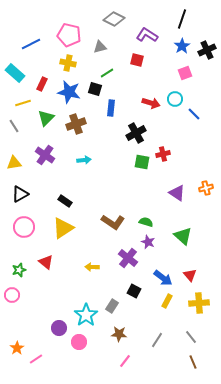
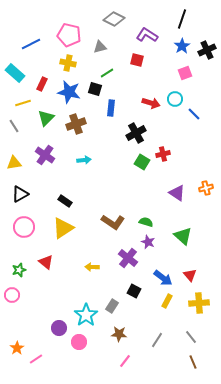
green square at (142, 162): rotated 21 degrees clockwise
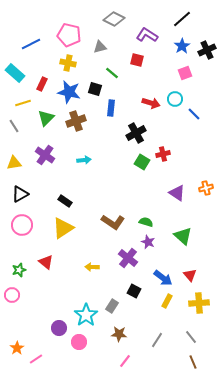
black line at (182, 19): rotated 30 degrees clockwise
green line at (107, 73): moved 5 px right; rotated 72 degrees clockwise
brown cross at (76, 124): moved 3 px up
pink circle at (24, 227): moved 2 px left, 2 px up
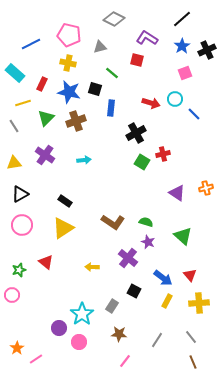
purple L-shape at (147, 35): moved 3 px down
cyan star at (86, 315): moved 4 px left, 1 px up
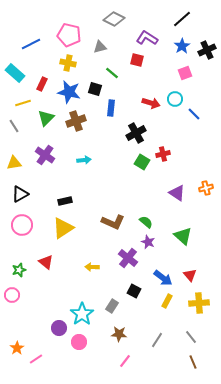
black rectangle at (65, 201): rotated 48 degrees counterclockwise
brown L-shape at (113, 222): rotated 10 degrees counterclockwise
green semicircle at (146, 222): rotated 24 degrees clockwise
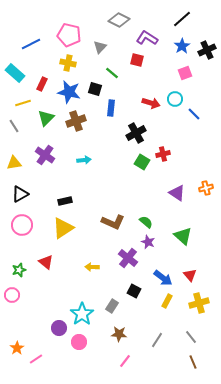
gray diamond at (114, 19): moved 5 px right, 1 px down
gray triangle at (100, 47): rotated 32 degrees counterclockwise
yellow cross at (199, 303): rotated 12 degrees counterclockwise
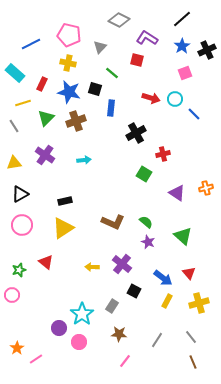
red arrow at (151, 103): moved 5 px up
green square at (142, 162): moved 2 px right, 12 px down
purple cross at (128, 258): moved 6 px left, 6 px down
red triangle at (190, 275): moved 1 px left, 2 px up
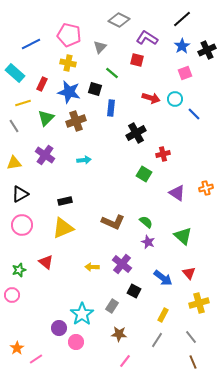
yellow triangle at (63, 228): rotated 10 degrees clockwise
yellow rectangle at (167, 301): moved 4 px left, 14 px down
pink circle at (79, 342): moved 3 px left
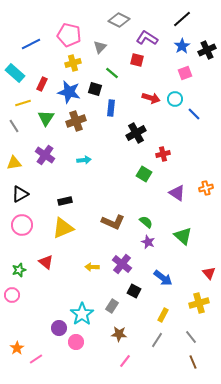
yellow cross at (68, 63): moved 5 px right; rotated 28 degrees counterclockwise
green triangle at (46, 118): rotated 12 degrees counterclockwise
red triangle at (189, 273): moved 20 px right
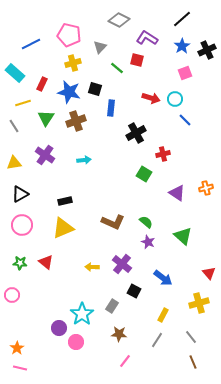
green line at (112, 73): moved 5 px right, 5 px up
blue line at (194, 114): moved 9 px left, 6 px down
green star at (19, 270): moved 1 px right, 7 px up; rotated 24 degrees clockwise
pink line at (36, 359): moved 16 px left, 9 px down; rotated 48 degrees clockwise
